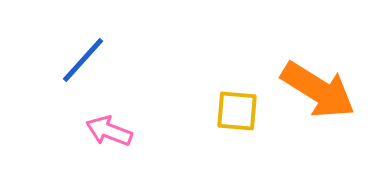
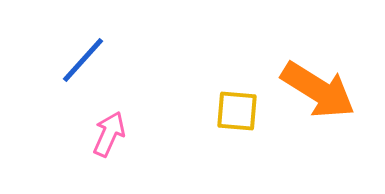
pink arrow: moved 3 px down; rotated 93 degrees clockwise
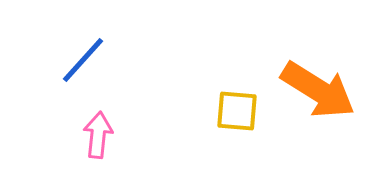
pink arrow: moved 11 px left, 1 px down; rotated 18 degrees counterclockwise
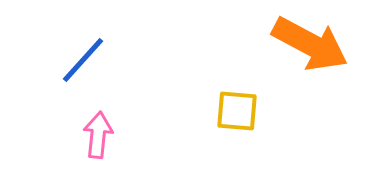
orange arrow: moved 8 px left, 46 px up; rotated 4 degrees counterclockwise
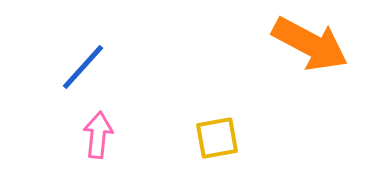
blue line: moved 7 px down
yellow square: moved 20 px left, 27 px down; rotated 15 degrees counterclockwise
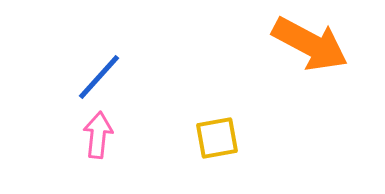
blue line: moved 16 px right, 10 px down
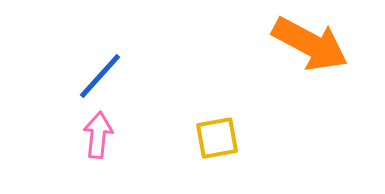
blue line: moved 1 px right, 1 px up
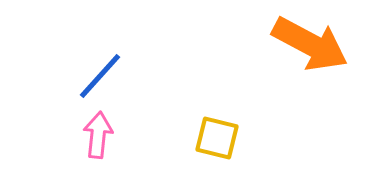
yellow square: rotated 24 degrees clockwise
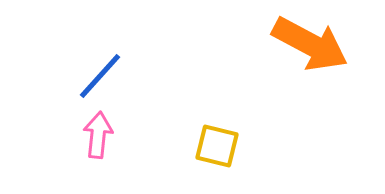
yellow square: moved 8 px down
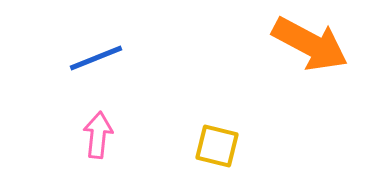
blue line: moved 4 px left, 18 px up; rotated 26 degrees clockwise
